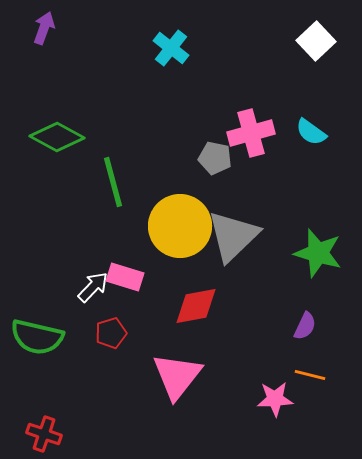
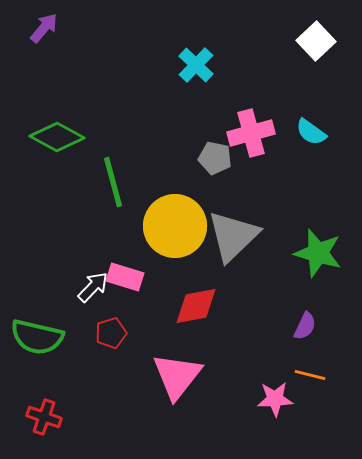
purple arrow: rotated 20 degrees clockwise
cyan cross: moved 25 px right, 17 px down; rotated 6 degrees clockwise
yellow circle: moved 5 px left
red cross: moved 17 px up
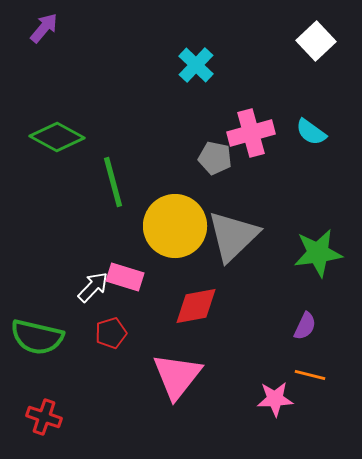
green star: rotated 24 degrees counterclockwise
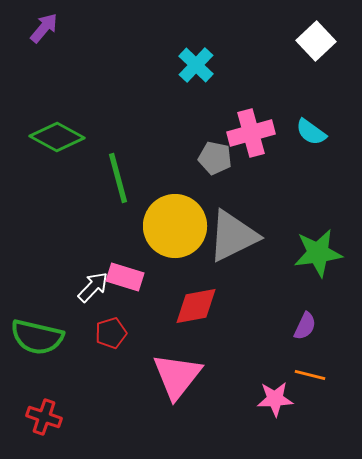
green line: moved 5 px right, 4 px up
gray triangle: rotated 18 degrees clockwise
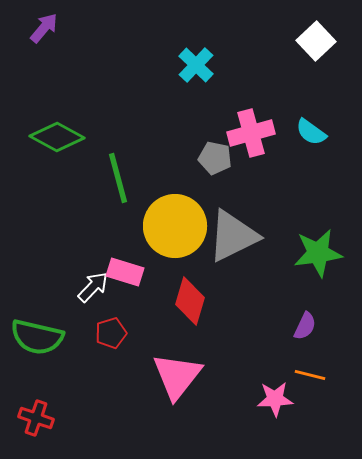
pink rectangle: moved 5 px up
red diamond: moved 6 px left, 5 px up; rotated 63 degrees counterclockwise
red cross: moved 8 px left, 1 px down
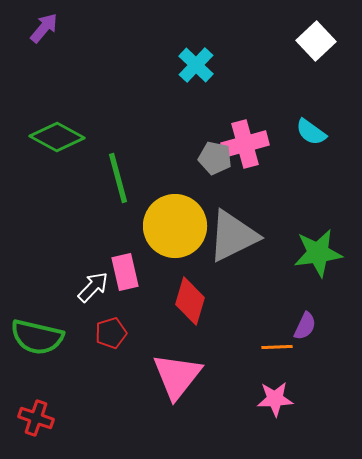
pink cross: moved 6 px left, 11 px down
pink rectangle: rotated 60 degrees clockwise
orange line: moved 33 px left, 28 px up; rotated 16 degrees counterclockwise
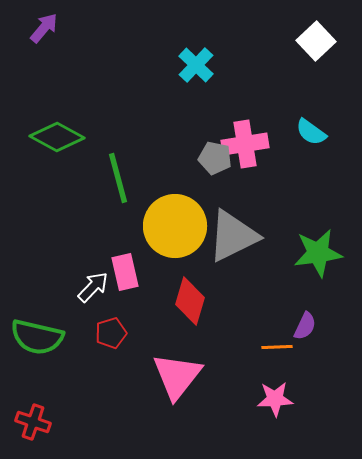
pink cross: rotated 6 degrees clockwise
red cross: moved 3 px left, 4 px down
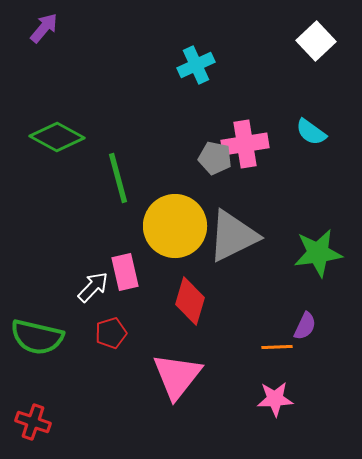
cyan cross: rotated 21 degrees clockwise
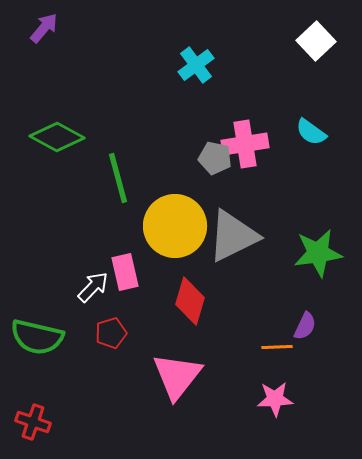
cyan cross: rotated 12 degrees counterclockwise
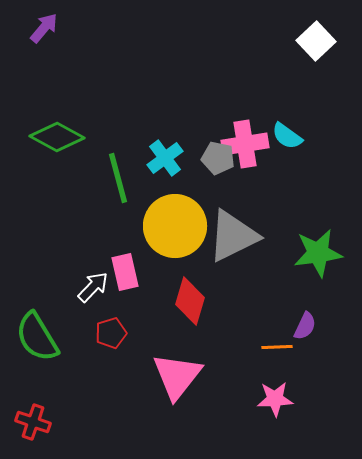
cyan cross: moved 31 px left, 93 px down
cyan semicircle: moved 24 px left, 4 px down
gray pentagon: moved 3 px right
green semicircle: rotated 46 degrees clockwise
